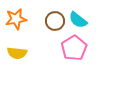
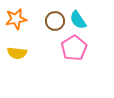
cyan semicircle: rotated 18 degrees clockwise
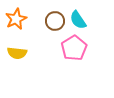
orange star: rotated 15 degrees counterclockwise
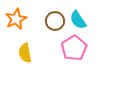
yellow semicircle: moved 8 px right; rotated 72 degrees clockwise
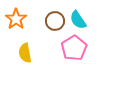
orange star: rotated 10 degrees counterclockwise
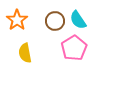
orange star: moved 1 px right, 1 px down
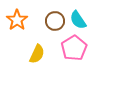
yellow semicircle: moved 12 px right, 1 px down; rotated 144 degrees counterclockwise
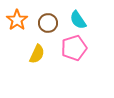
brown circle: moved 7 px left, 2 px down
pink pentagon: rotated 15 degrees clockwise
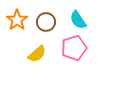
brown circle: moved 2 px left, 1 px up
yellow semicircle: rotated 24 degrees clockwise
